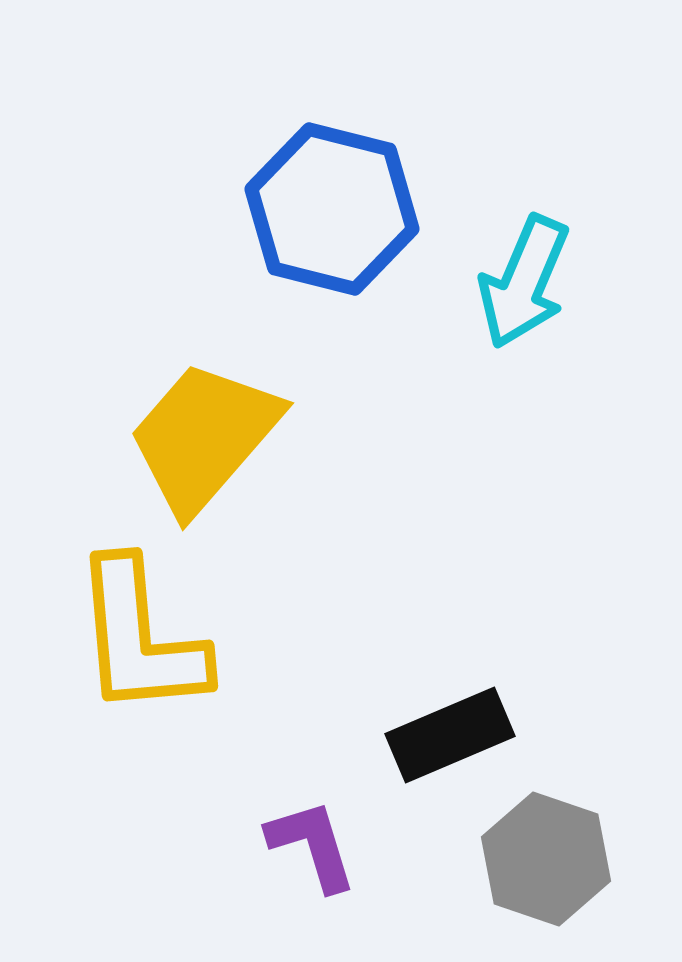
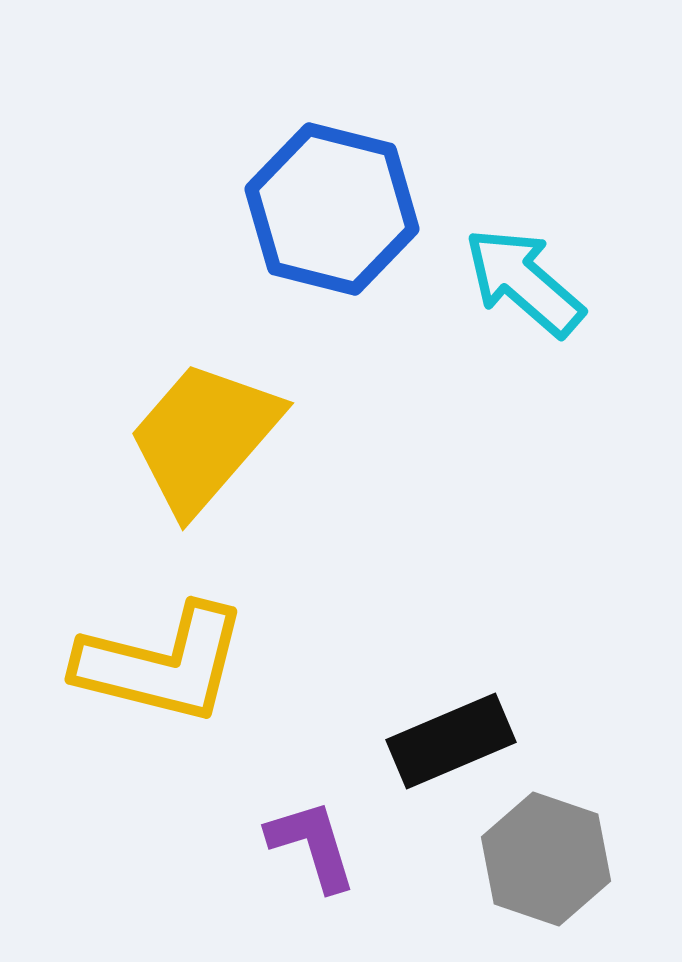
cyan arrow: rotated 108 degrees clockwise
yellow L-shape: moved 22 px right, 26 px down; rotated 71 degrees counterclockwise
black rectangle: moved 1 px right, 6 px down
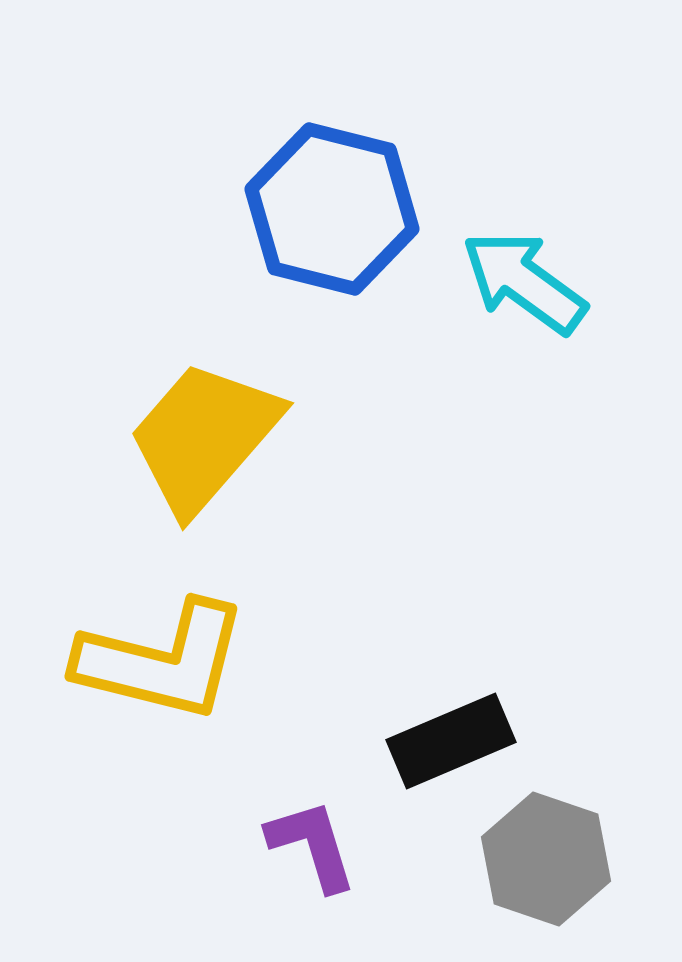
cyan arrow: rotated 5 degrees counterclockwise
yellow L-shape: moved 3 px up
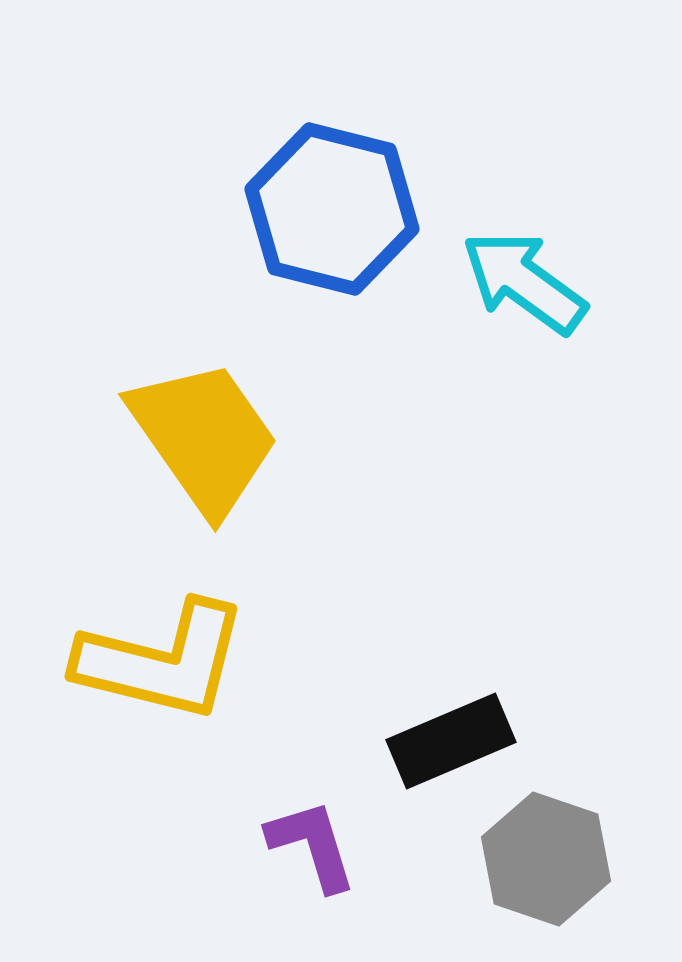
yellow trapezoid: rotated 104 degrees clockwise
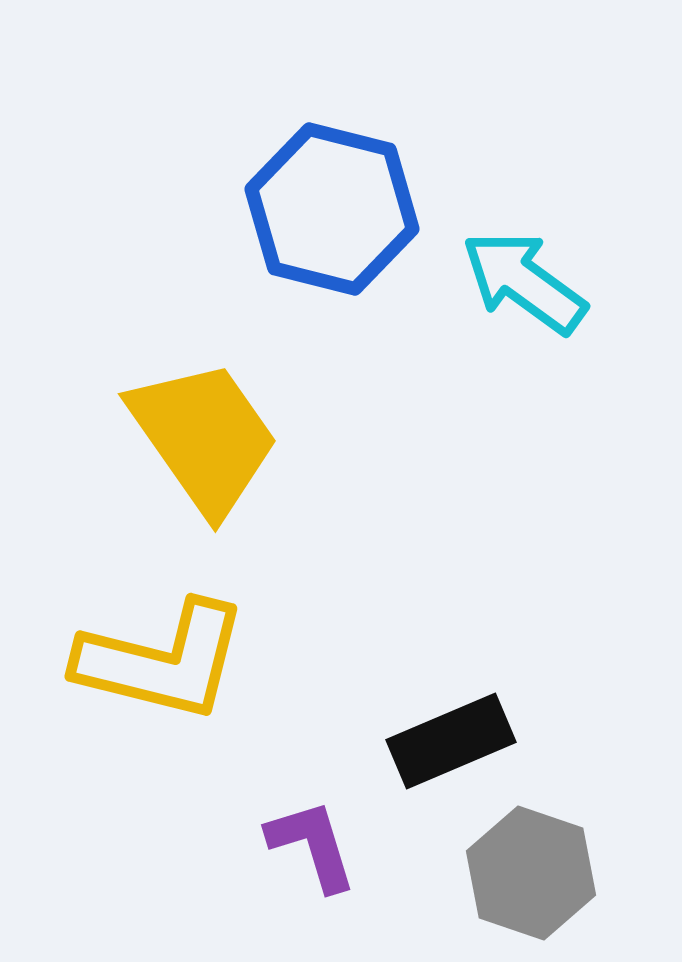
gray hexagon: moved 15 px left, 14 px down
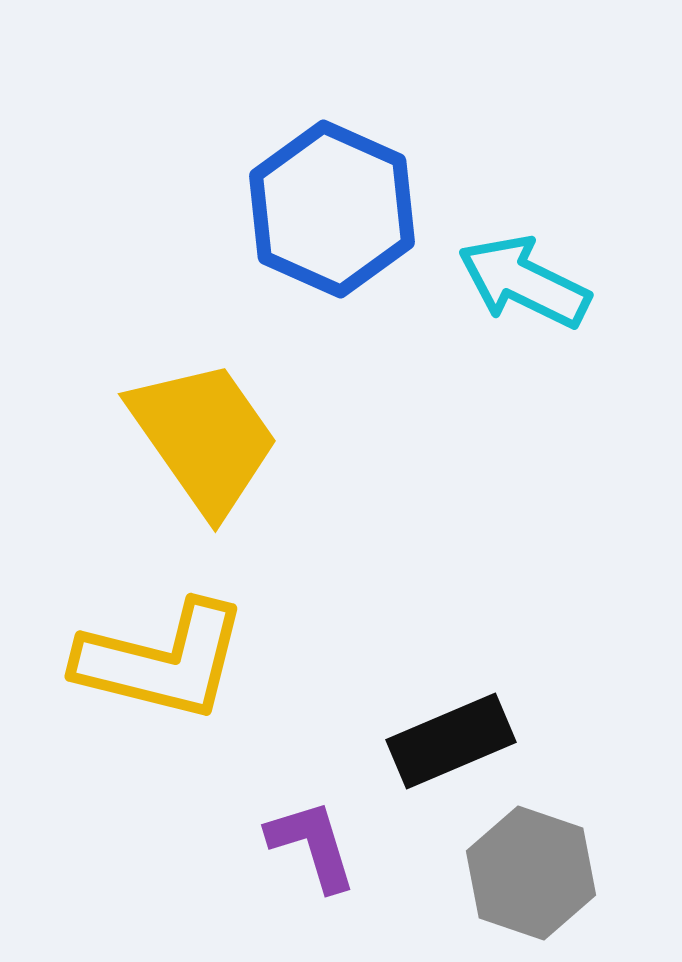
blue hexagon: rotated 10 degrees clockwise
cyan arrow: rotated 10 degrees counterclockwise
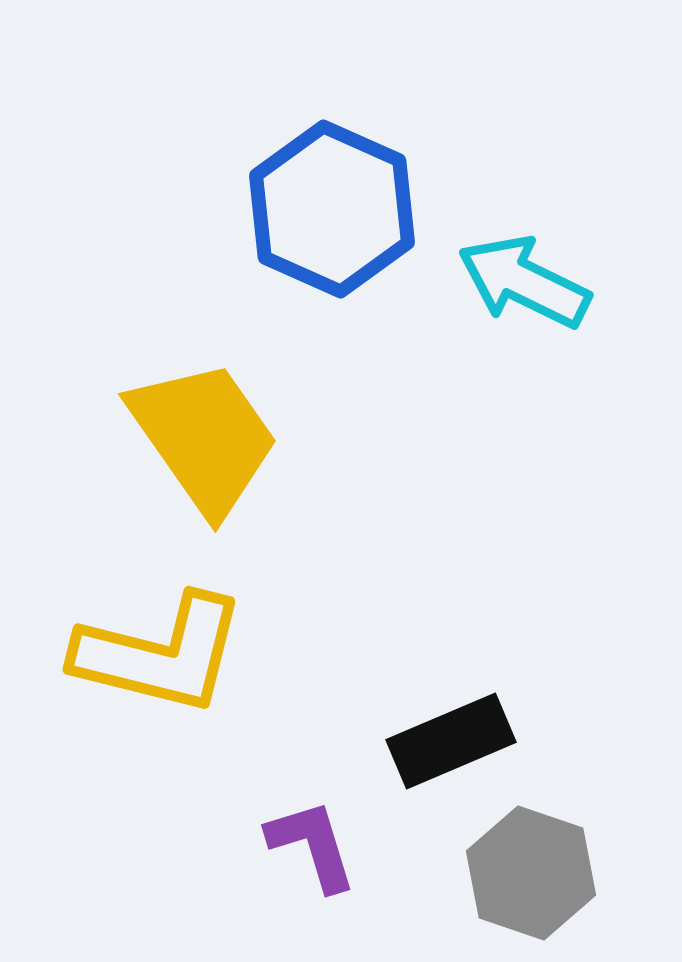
yellow L-shape: moved 2 px left, 7 px up
